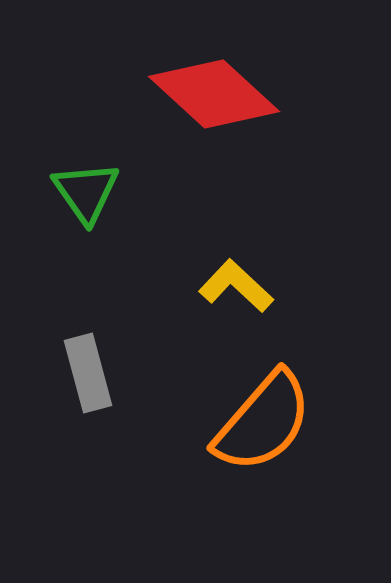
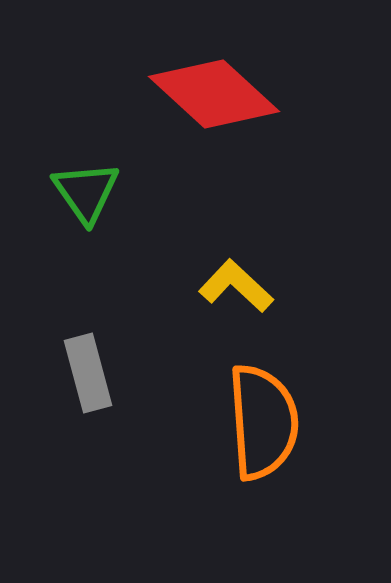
orange semicircle: rotated 45 degrees counterclockwise
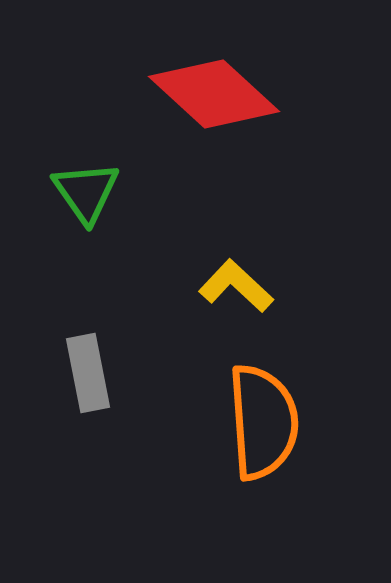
gray rectangle: rotated 4 degrees clockwise
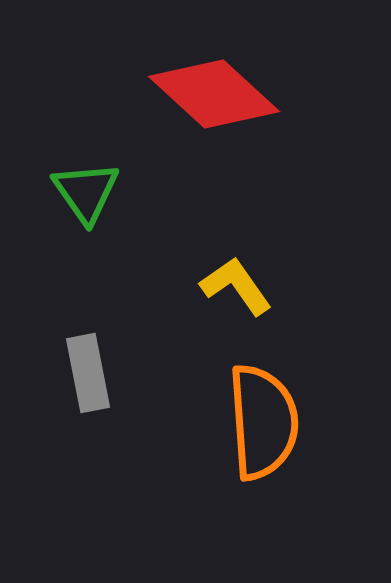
yellow L-shape: rotated 12 degrees clockwise
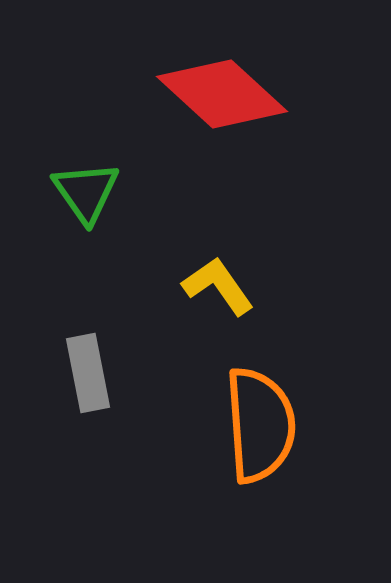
red diamond: moved 8 px right
yellow L-shape: moved 18 px left
orange semicircle: moved 3 px left, 3 px down
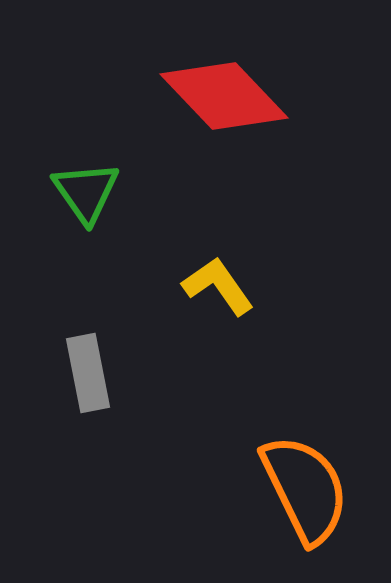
red diamond: moved 2 px right, 2 px down; rotated 4 degrees clockwise
orange semicircle: moved 45 px right, 64 px down; rotated 22 degrees counterclockwise
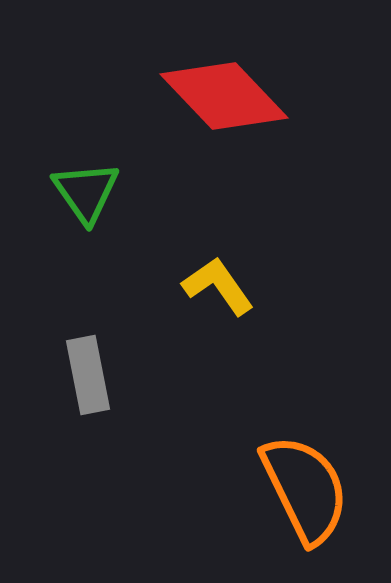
gray rectangle: moved 2 px down
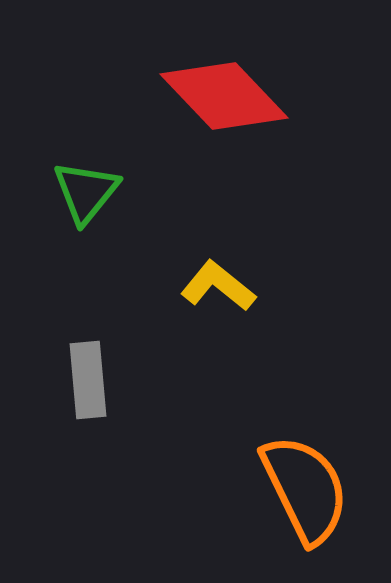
green triangle: rotated 14 degrees clockwise
yellow L-shape: rotated 16 degrees counterclockwise
gray rectangle: moved 5 px down; rotated 6 degrees clockwise
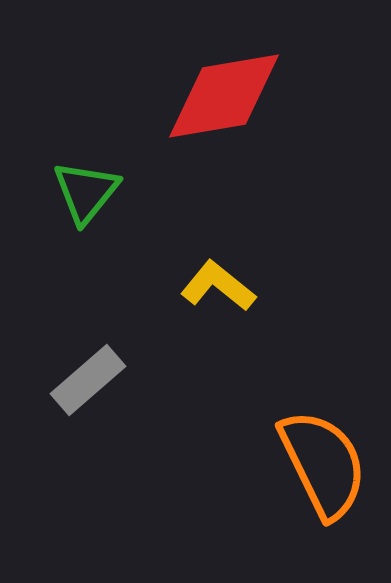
red diamond: rotated 56 degrees counterclockwise
gray rectangle: rotated 54 degrees clockwise
orange semicircle: moved 18 px right, 25 px up
